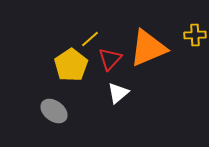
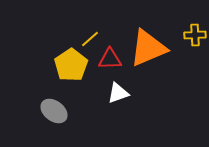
red triangle: rotated 45 degrees clockwise
white triangle: rotated 20 degrees clockwise
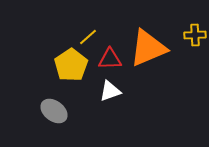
yellow line: moved 2 px left, 2 px up
white triangle: moved 8 px left, 2 px up
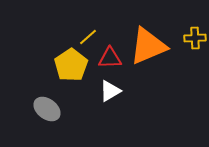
yellow cross: moved 3 px down
orange triangle: moved 2 px up
red triangle: moved 1 px up
white triangle: rotated 10 degrees counterclockwise
gray ellipse: moved 7 px left, 2 px up
